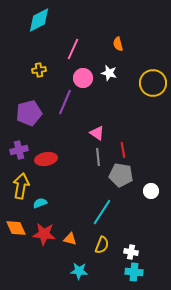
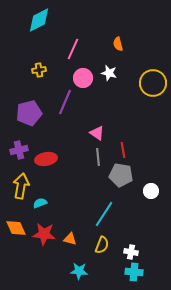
cyan line: moved 2 px right, 2 px down
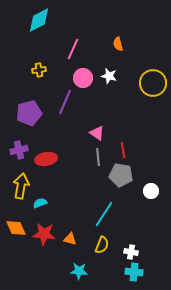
white star: moved 3 px down
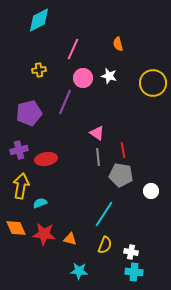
yellow semicircle: moved 3 px right
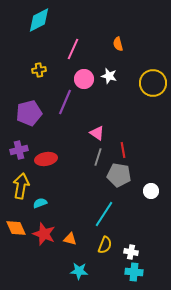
pink circle: moved 1 px right, 1 px down
gray line: rotated 24 degrees clockwise
gray pentagon: moved 2 px left
red star: rotated 15 degrees clockwise
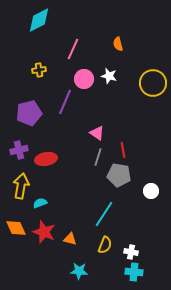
red star: moved 2 px up
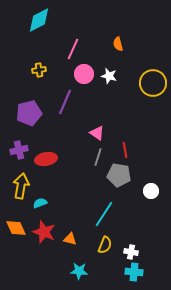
pink circle: moved 5 px up
red line: moved 2 px right
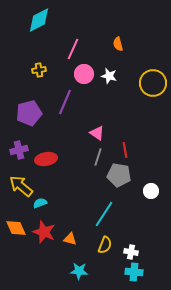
yellow arrow: rotated 60 degrees counterclockwise
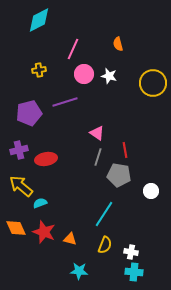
purple line: rotated 50 degrees clockwise
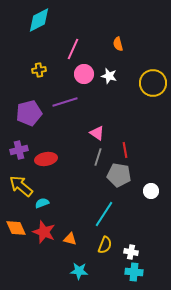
cyan semicircle: moved 2 px right
